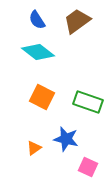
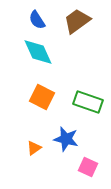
cyan diamond: rotated 28 degrees clockwise
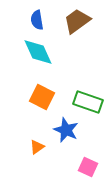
blue semicircle: rotated 24 degrees clockwise
blue star: moved 9 px up; rotated 10 degrees clockwise
orange triangle: moved 3 px right, 1 px up
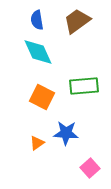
green rectangle: moved 4 px left, 16 px up; rotated 24 degrees counterclockwise
blue star: moved 3 px down; rotated 20 degrees counterclockwise
orange triangle: moved 4 px up
pink square: moved 2 px right, 1 px down; rotated 24 degrees clockwise
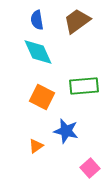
blue star: moved 2 px up; rotated 10 degrees clockwise
orange triangle: moved 1 px left, 3 px down
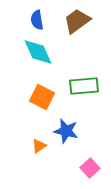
orange triangle: moved 3 px right
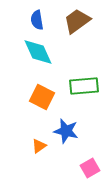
pink square: rotated 12 degrees clockwise
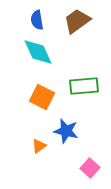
pink square: rotated 18 degrees counterclockwise
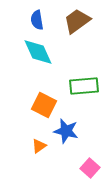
orange square: moved 2 px right, 8 px down
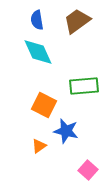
pink square: moved 2 px left, 2 px down
